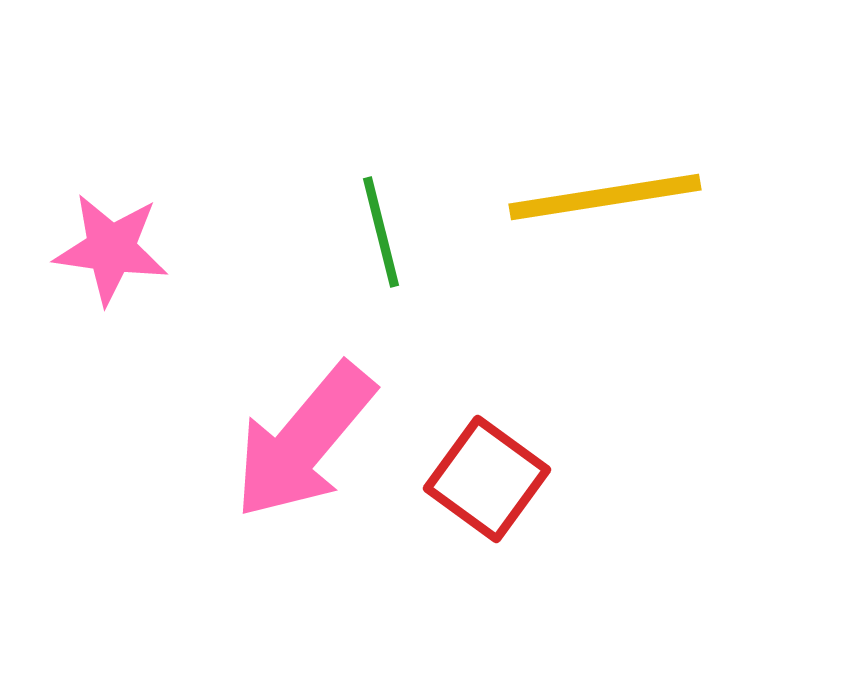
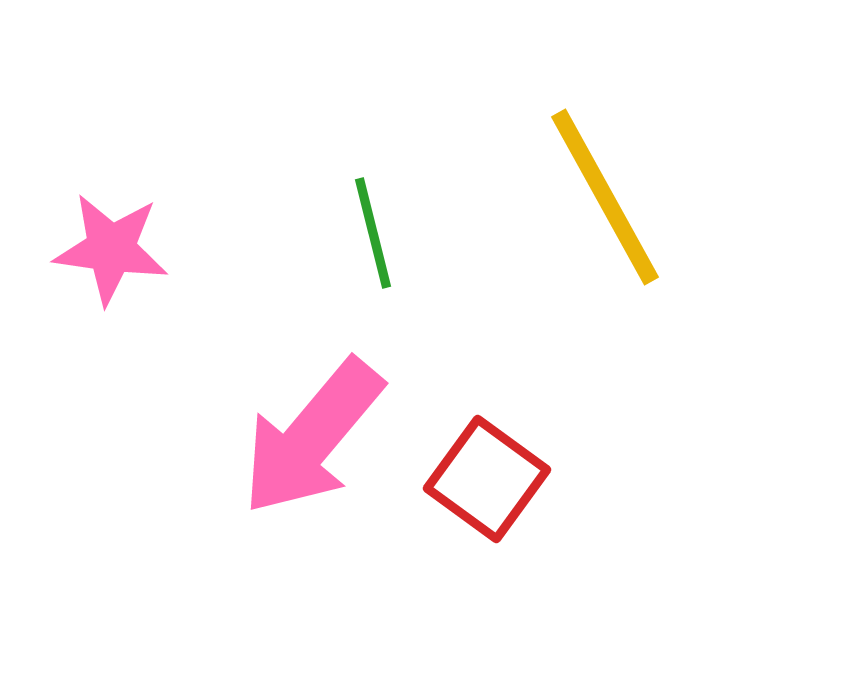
yellow line: rotated 70 degrees clockwise
green line: moved 8 px left, 1 px down
pink arrow: moved 8 px right, 4 px up
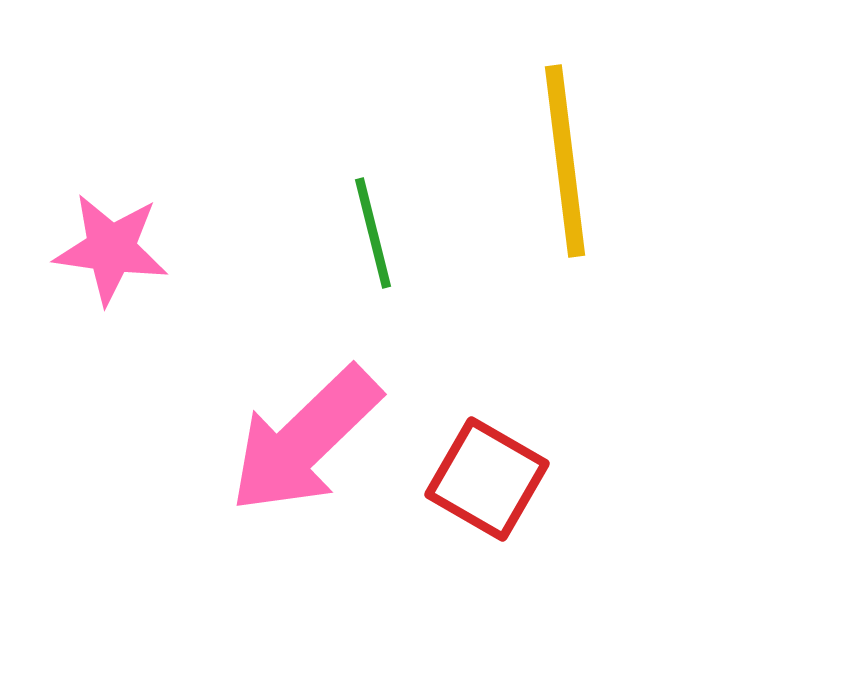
yellow line: moved 40 px left, 36 px up; rotated 22 degrees clockwise
pink arrow: moved 7 px left, 3 px down; rotated 6 degrees clockwise
red square: rotated 6 degrees counterclockwise
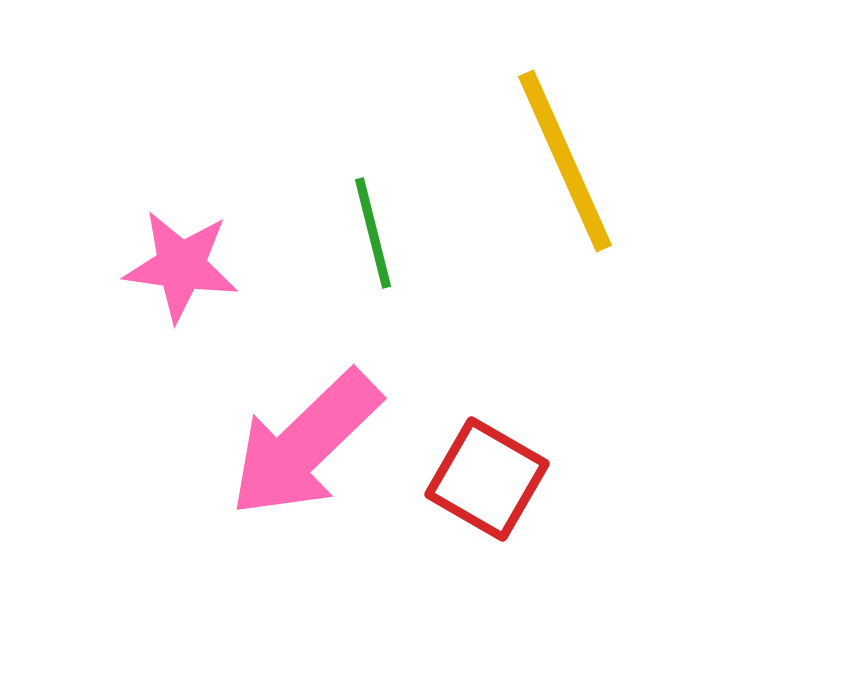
yellow line: rotated 17 degrees counterclockwise
pink star: moved 70 px right, 17 px down
pink arrow: moved 4 px down
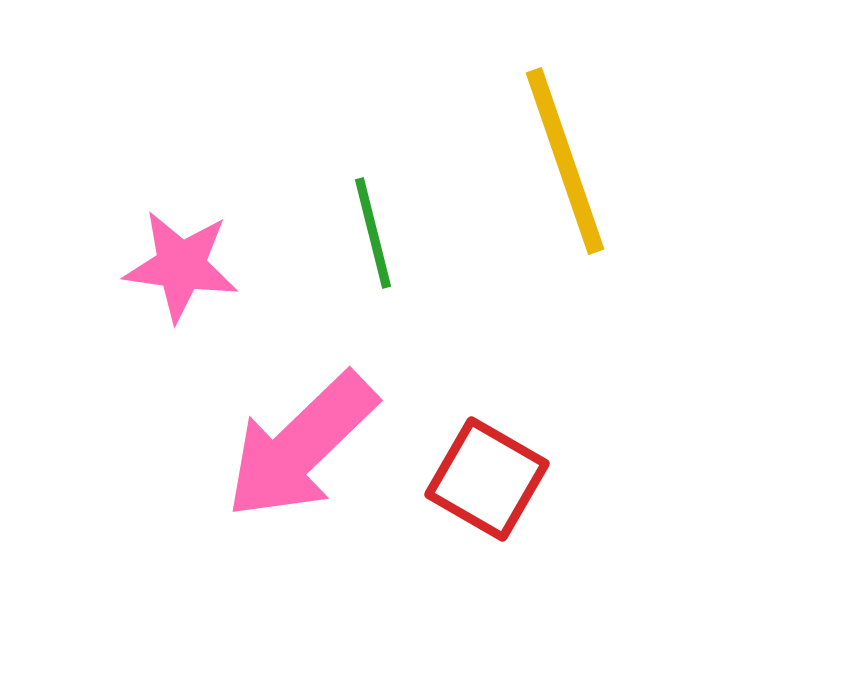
yellow line: rotated 5 degrees clockwise
pink arrow: moved 4 px left, 2 px down
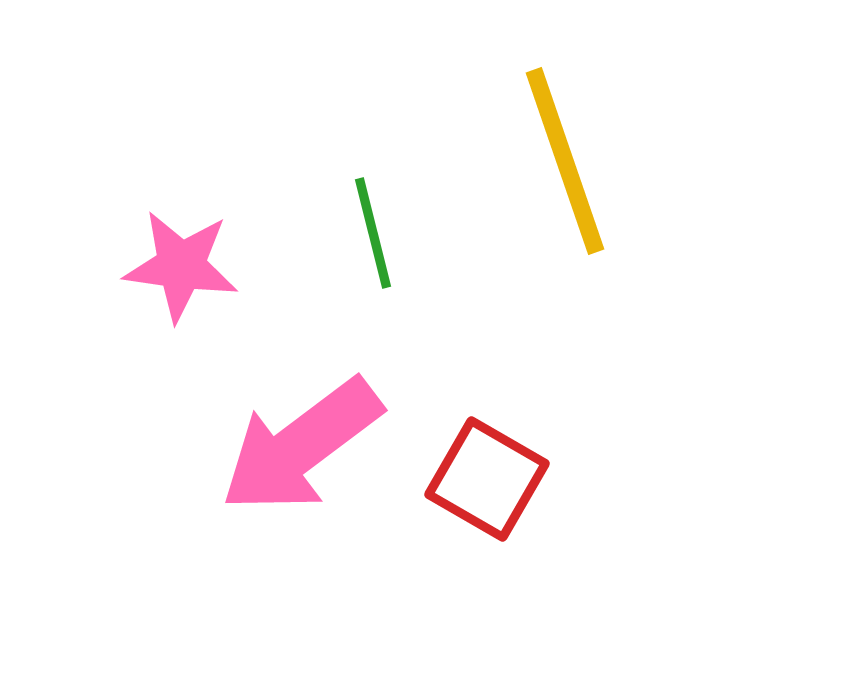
pink arrow: rotated 7 degrees clockwise
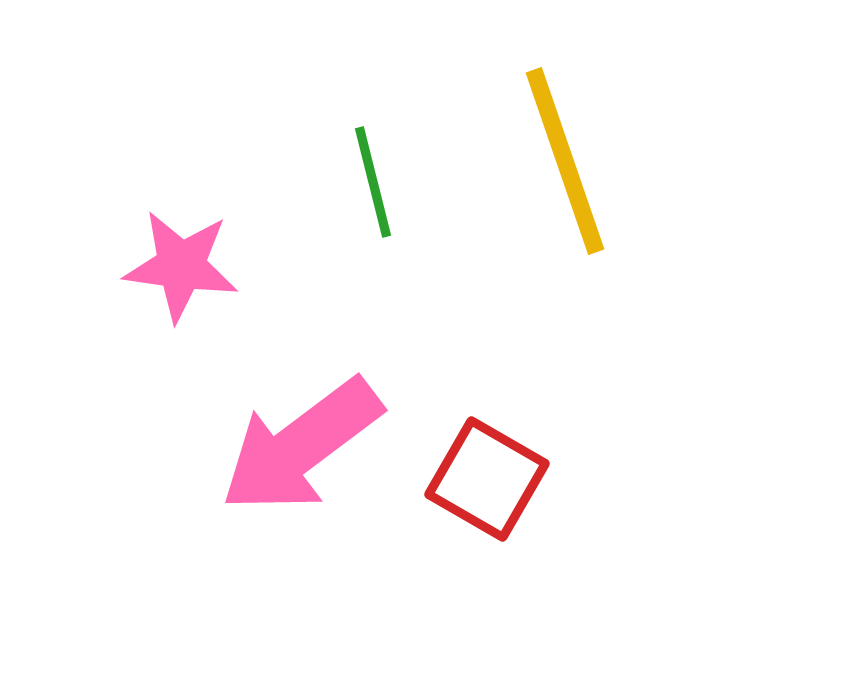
green line: moved 51 px up
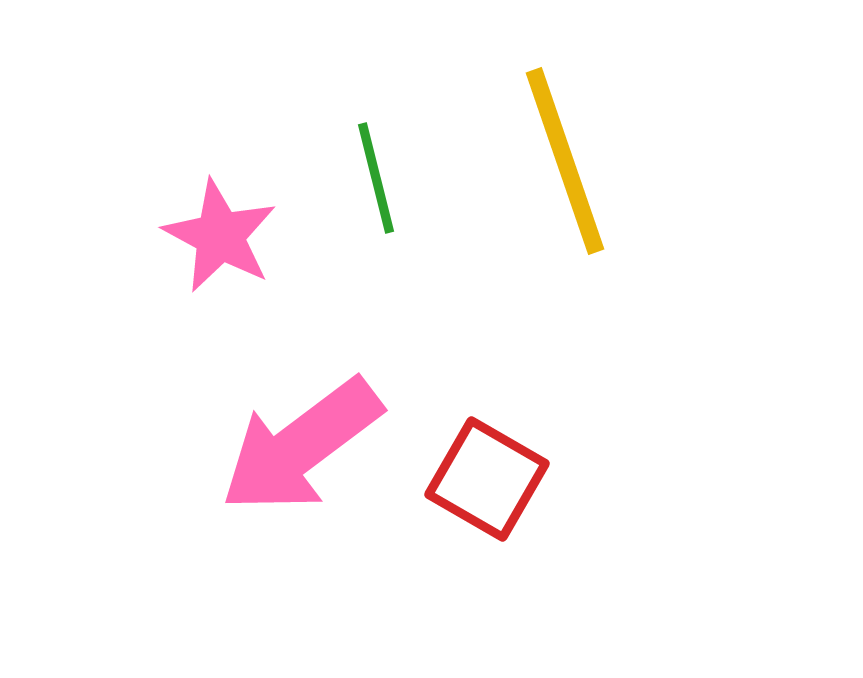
green line: moved 3 px right, 4 px up
pink star: moved 39 px right, 30 px up; rotated 20 degrees clockwise
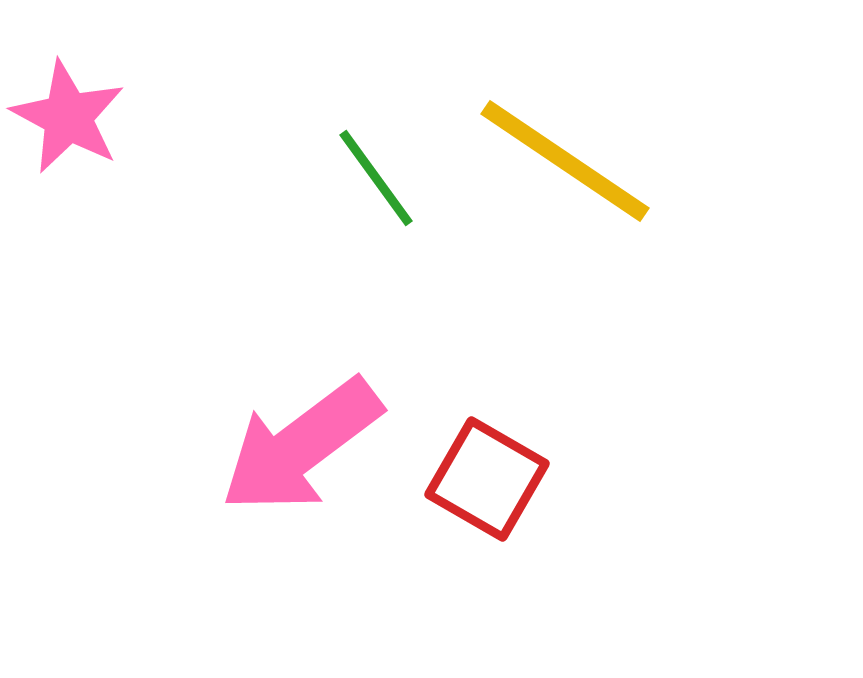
yellow line: rotated 37 degrees counterclockwise
green line: rotated 22 degrees counterclockwise
pink star: moved 152 px left, 119 px up
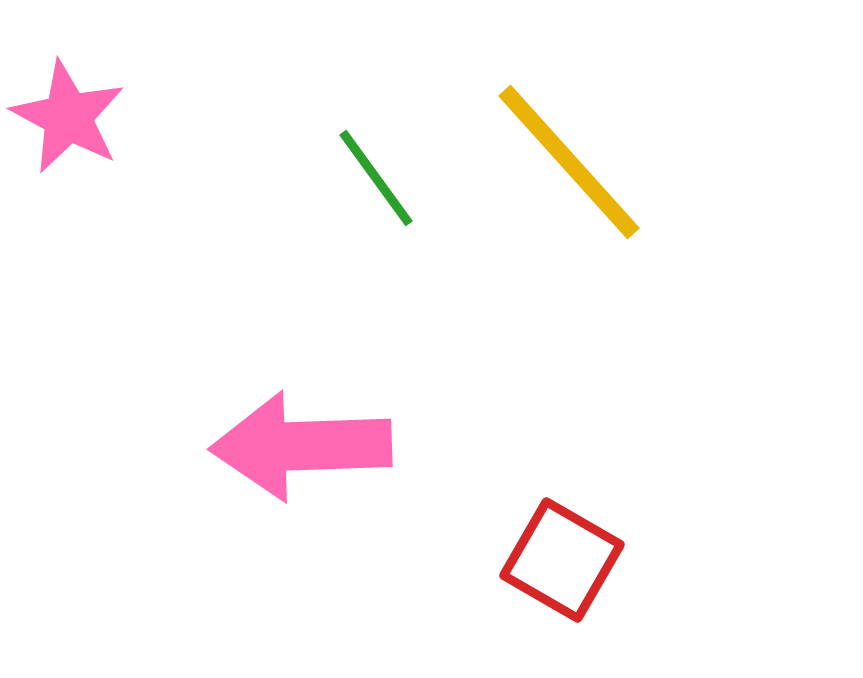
yellow line: moved 4 px right, 1 px down; rotated 14 degrees clockwise
pink arrow: rotated 35 degrees clockwise
red square: moved 75 px right, 81 px down
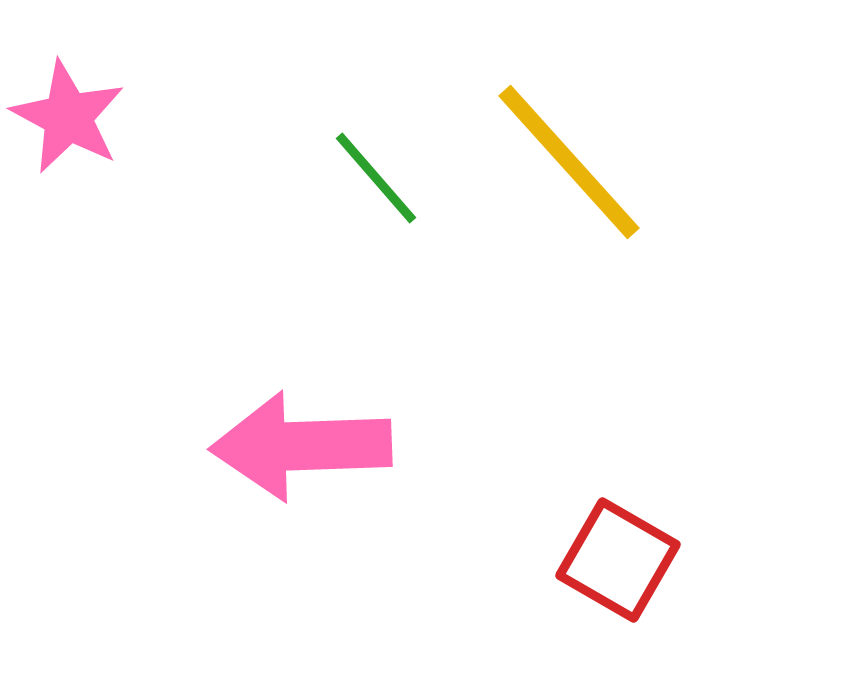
green line: rotated 5 degrees counterclockwise
red square: moved 56 px right
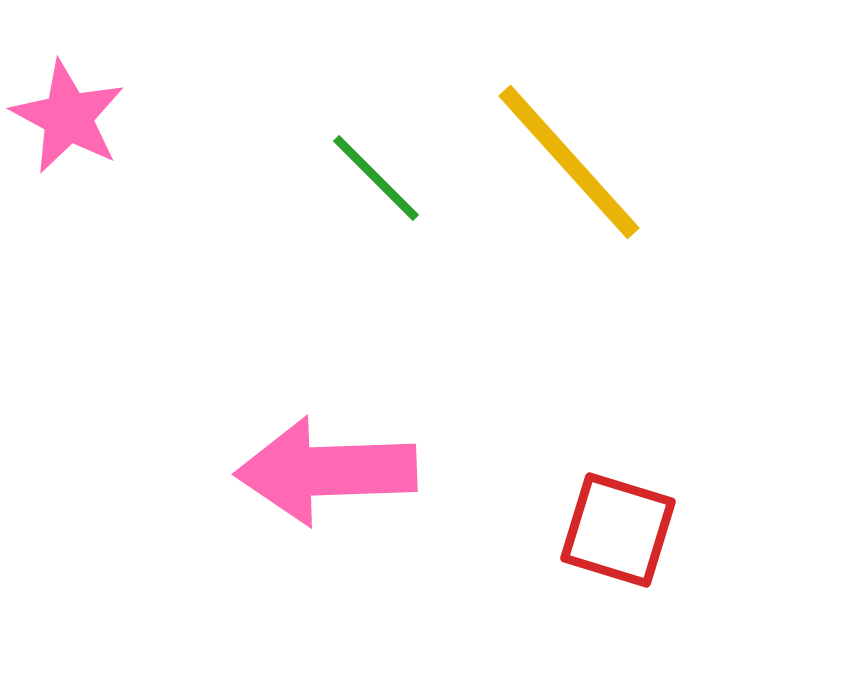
green line: rotated 4 degrees counterclockwise
pink arrow: moved 25 px right, 25 px down
red square: moved 30 px up; rotated 13 degrees counterclockwise
